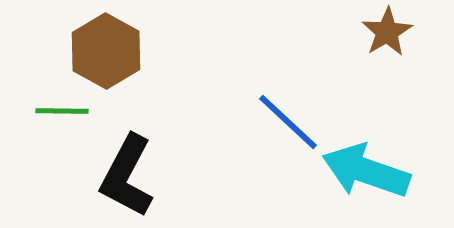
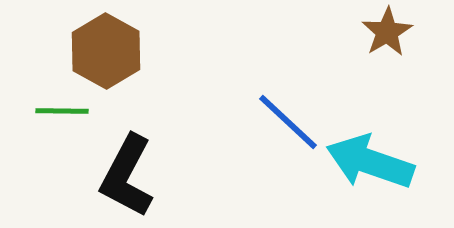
cyan arrow: moved 4 px right, 9 px up
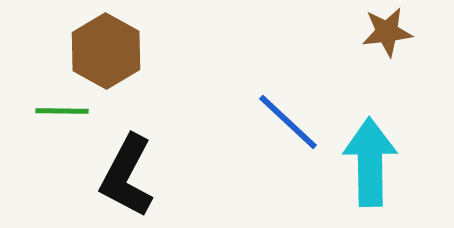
brown star: rotated 24 degrees clockwise
cyan arrow: rotated 70 degrees clockwise
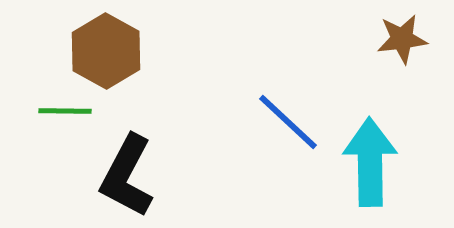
brown star: moved 15 px right, 7 px down
green line: moved 3 px right
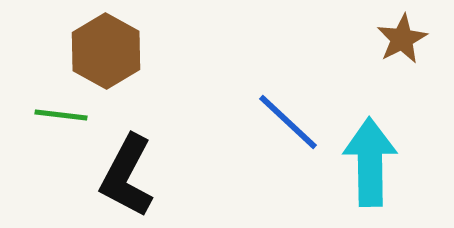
brown star: rotated 21 degrees counterclockwise
green line: moved 4 px left, 4 px down; rotated 6 degrees clockwise
